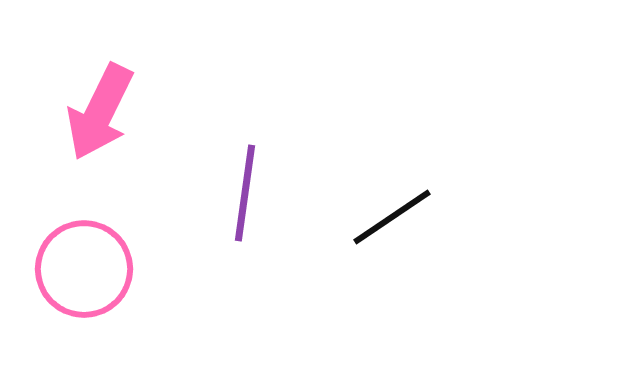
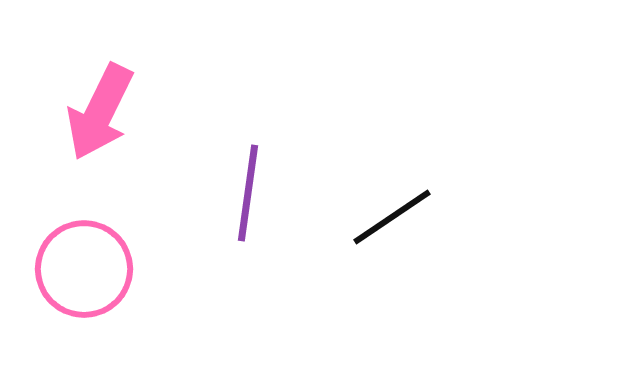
purple line: moved 3 px right
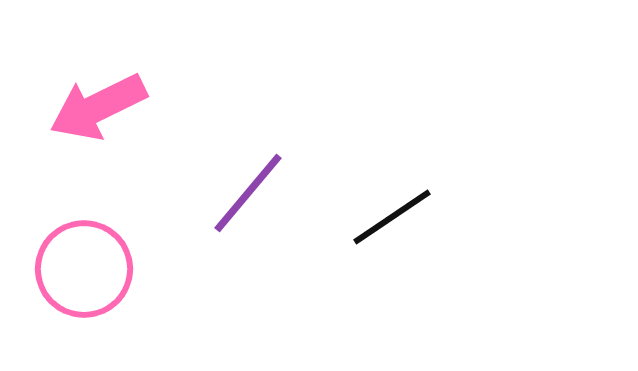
pink arrow: moved 2 px left, 5 px up; rotated 38 degrees clockwise
purple line: rotated 32 degrees clockwise
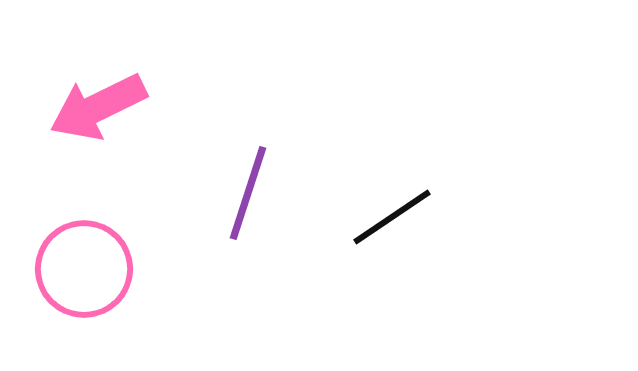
purple line: rotated 22 degrees counterclockwise
